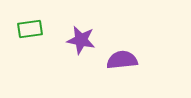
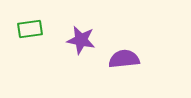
purple semicircle: moved 2 px right, 1 px up
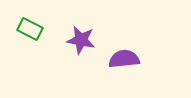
green rectangle: rotated 35 degrees clockwise
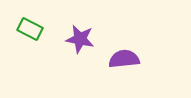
purple star: moved 1 px left, 1 px up
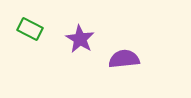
purple star: rotated 20 degrees clockwise
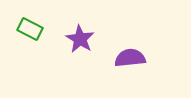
purple semicircle: moved 6 px right, 1 px up
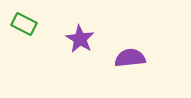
green rectangle: moved 6 px left, 5 px up
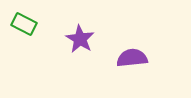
purple semicircle: moved 2 px right
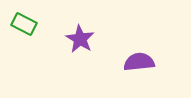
purple semicircle: moved 7 px right, 4 px down
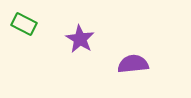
purple semicircle: moved 6 px left, 2 px down
